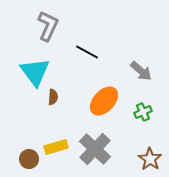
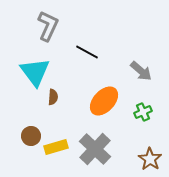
brown circle: moved 2 px right, 23 px up
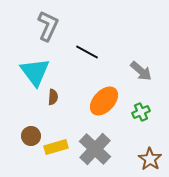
green cross: moved 2 px left
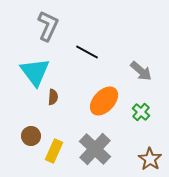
green cross: rotated 24 degrees counterclockwise
yellow rectangle: moved 2 px left, 4 px down; rotated 50 degrees counterclockwise
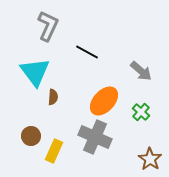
gray cross: moved 12 px up; rotated 20 degrees counterclockwise
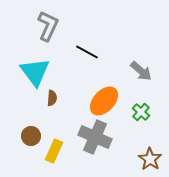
brown semicircle: moved 1 px left, 1 px down
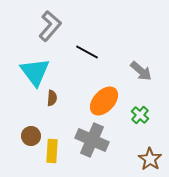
gray L-shape: moved 2 px right; rotated 16 degrees clockwise
green cross: moved 1 px left, 3 px down
gray cross: moved 3 px left, 3 px down
yellow rectangle: moved 2 px left; rotated 20 degrees counterclockwise
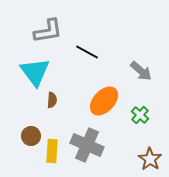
gray L-shape: moved 2 px left, 5 px down; rotated 40 degrees clockwise
brown semicircle: moved 2 px down
gray cross: moved 5 px left, 5 px down
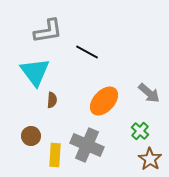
gray arrow: moved 8 px right, 22 px down
green cross: moved 16 px down
yellow rectangle: moved 3 px right, 4 px down
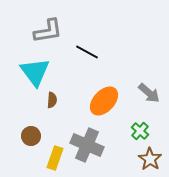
yellow rectangle: moved 3 px down; rotated 15 degrees clockwise
